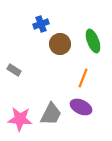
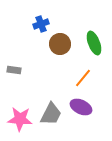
green ellipse: moved 1 px right, 2 px down
gray rectangle: rotated 24 degrees counterclockwise
orange line: rotated 18 degrees clockwise
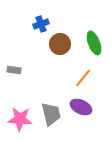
gray trapezoid: rotated 40 degrees counterclockwise
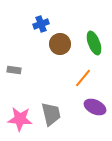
purple ellipse: moved 14 px right
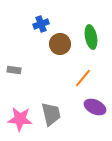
green ellipse: moved 3 px left, 6 px up; rotated 10 degrees clockwise
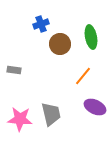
orange line: moved 2 px up
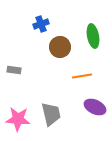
green ellipse: moved 2 px right, 1 px up
brown circle: moved 3 px down
orange line: moved 1 px left; rotated 42 degrees clockwise
pink star: moved 2 px left
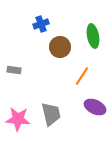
orange line: rotated 48 degrees counterclockwise
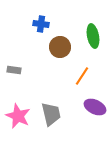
blue cross: rotated 28 degrees clockwise
pink star: moved 3 px up; rotated 20 degrees clockwise
